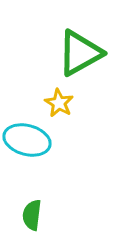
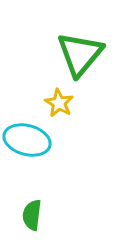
green triangle: moved 1 px down; rotated 21 degrees counterclockwise
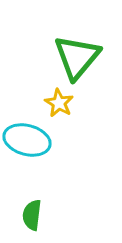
green triangle: moved 3 px left, 3 px down
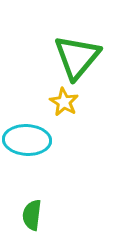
yellow star: moved 5 px right, 1 px up
cyan ellipse: rotated 12 degrees counterclockwise
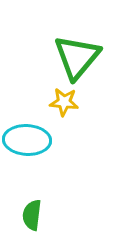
yellow star: rotated 24 degrees counterclockwise
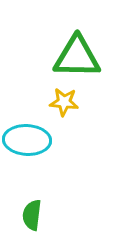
green triangle: rotated 51 degrees clockwise
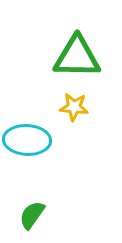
yellow star: moved 10 px right, 5 px down
green semicircle: rotated 28 degrees clockwise
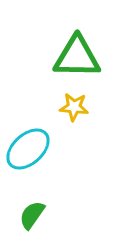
cyan ellipse: moved 1 px right, 9 px down; rotated 45 degrees counterclockwise
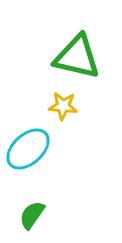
green triangle: rotated 12 degrees clockwise
yellow star: moved 11 px left, 1 px up
